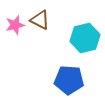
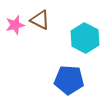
cyan hexagon: rotated 20 degrees counterclockwise
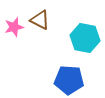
pink star: moved 1 px left, 2 px down
cyan hexagon: rotated 16 degrees counterclockwise
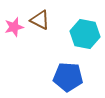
cyan hexagon: moved 4 px up
blue pentagon: moved 1 px left, 3 px up
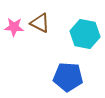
brown triangle: moved 3 px down
pink star: rotated 18 degrees clockwise
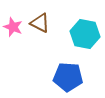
pink star: moved 1 px left; rotated 18 degrees clockwise
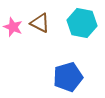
cyan hexagon: moved 3 px left, 11 px up
blue pentagon: rotated 20 degrees counterclockwise
